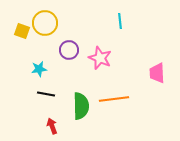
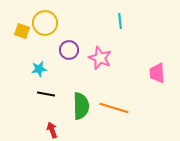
orange line: moved 9 px down; rotated 24 degrees clockwise
red arrow: moved 4 px down
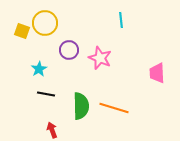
cyan line: moved 1 px right, 1 px up
cyan star: rotated 21 degrees counterclockwise
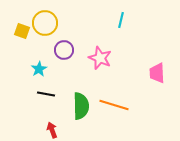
cyan line: rotated 21 degrees clockwise
purple circle: moved 5 px left
orange line: moved 3 px up
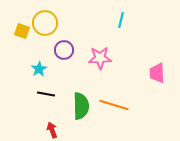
pink star: rotated 25 degrees counterclockwise
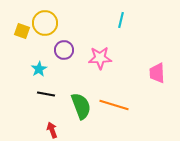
green semicircle: rotated 20 degrees counterclockwise
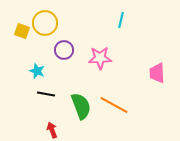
cyan star: moved 2 px left, 2 px down; rotated 21 degrees counterclockwise
orange line: rotated 12 degrees clockwise
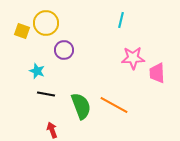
yellow circle: moved 1 px right
pink star: moved 33 px right
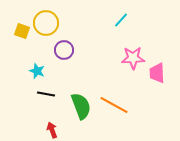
cyan line: rotated 28 degrees clockwise
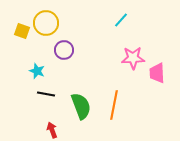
orange line: rotated 72 degrees clockwise
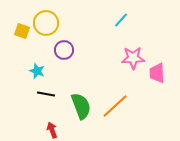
orange line: moved 1 px right, 1 px down; rotated 36 degrees clockwise
